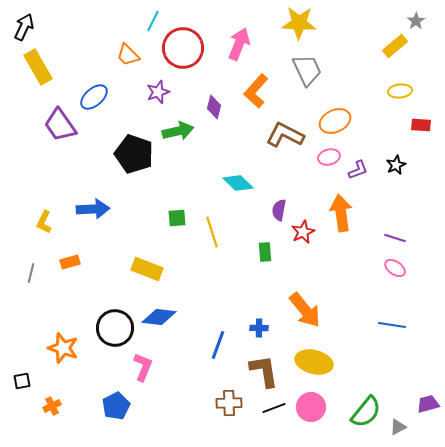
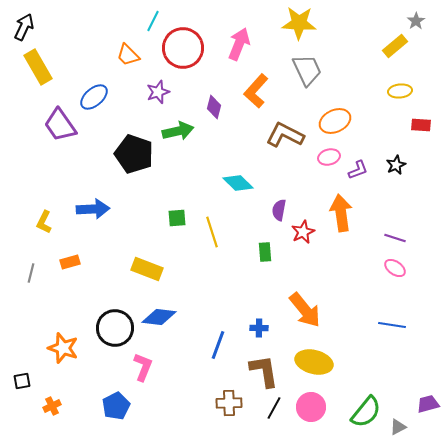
black line at (274, 408): rotated 40 degrees counterclockwise
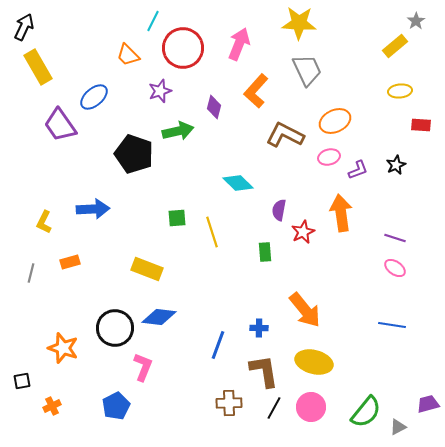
purple star at (158, 92): moved 2 px right, 1 px up
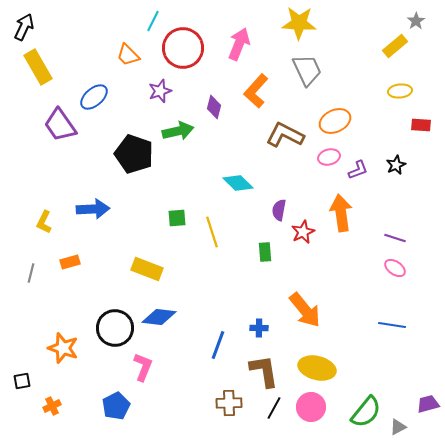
yellow ellipse at (314, 362): moved 3 px right, 6 px down
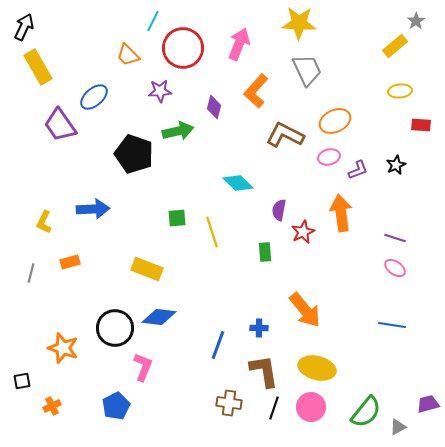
purple star at (160, 91): rotated 15 degrees clockwise
brown cross at (229, 403): rotated 10 degrees clockwise
black line at (274, 408): rotated 10 degrees counterclockwise
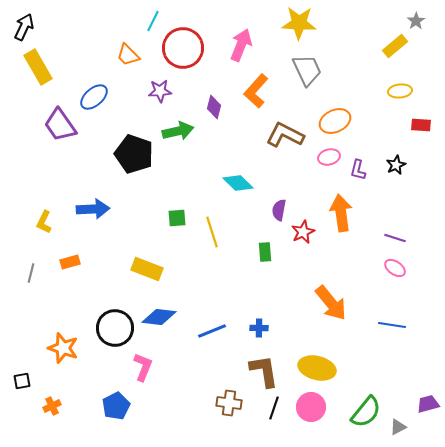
pink arrow at (239, 44): moved 2 px right, 1 px down
purple L-shape at (358, 170): rotated 125 degrees clockwise
orange arrow at (305, 310): moved 26 px right, 7 px up
blue line at (218, 345): moved 6 px left, 14 px up; rotated 48 degrees clockwise
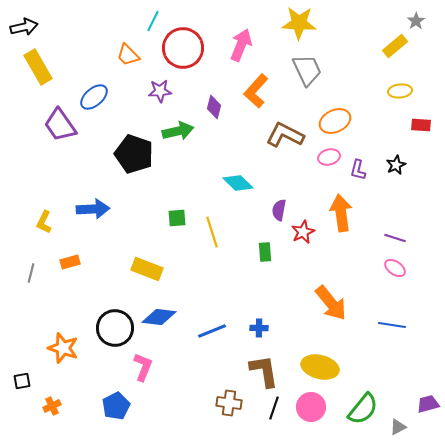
black arrow at (24, 27): rotated 52 degrees clockwise
yellow ellipse at (317, 368): moved 3 px right, 1 px up
green semicircle at (366, 412): moved 3 px left, 3 px up
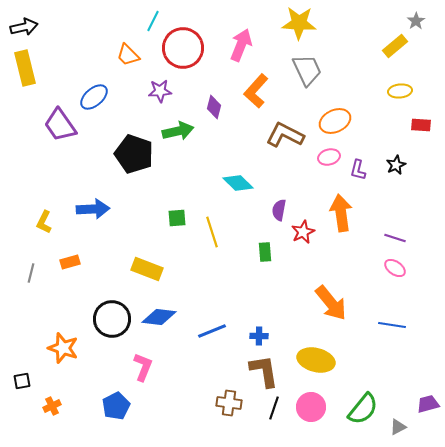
yellow rectangle at (38, 67): moved 13 px left, 1 px down; rotated 16 degrees clockwise
black circle at (115, 328): moved 3 px left, 9 px up
blue cross at (259, 328): moved 8 px down
yellow ellipse at (320, 367): moved 4 px left, 7 px up
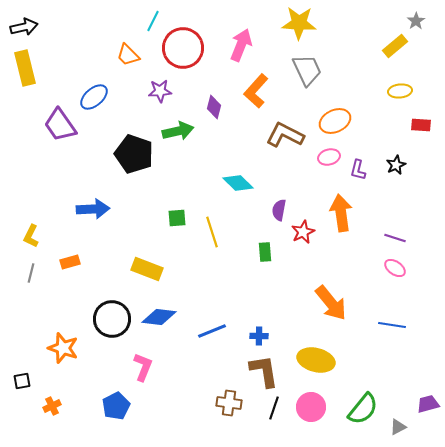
yellow L-shape at (44, 222): moved 13 px left, 14 px down
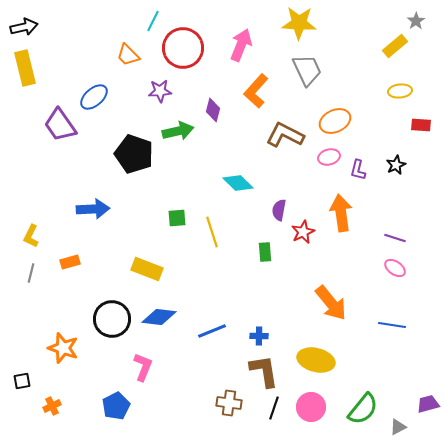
purple diamond at (214, 107): moved 1 px left, 3 px down
